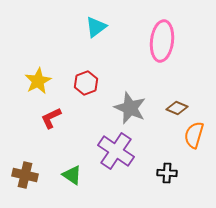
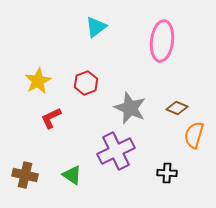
purple cross: rotated 30 degrees clockwise
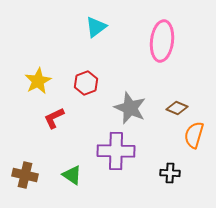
red L-shape: moved 3 px right
purple cross: rotated 27 degrees clockwise
black cross: moved 3 px right
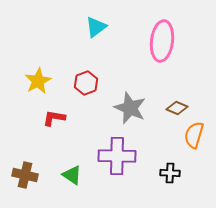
red L-shape: rotated 35 degrees clockwise
purple cross: moved 1 px right, 5 px down
